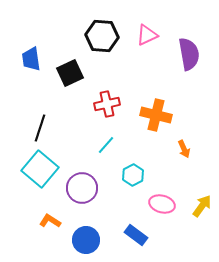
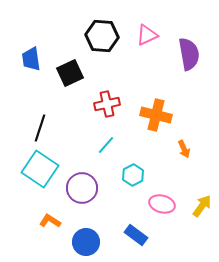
cyan square: rotated 6 degrees counterclockwise
blue circle: moved 2 px down
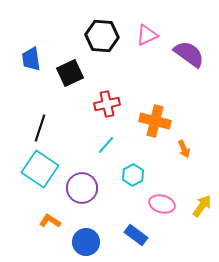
purple semicircle: rotated 44 degrees counterclockwise
orange cross: moved 1 px left, 6 px down
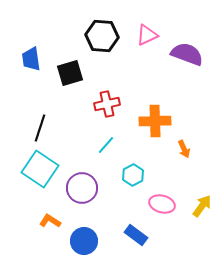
purple semicircle: moved 2 px left; rotated 16 degrees counterclockwise
black square: rotated 8 degrees clockwise
orange cross: rotated 16 degrees counterclockwise
blue circle: moved 2 px left, 1 px up
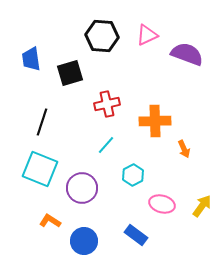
black line: moved 2 px right, 6 px up
cyan square: rotated 12 degrees counterclockwise
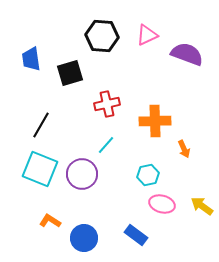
black line: moved 1 px left, 3 px down; rotated 12 degrees clockwise
cyan hexagon: moved 15 px right; rotated 15 degrees clockwise
purple circle: moved 14 px up
yellow arrow: rotated 90 degrees counterclockwise
blue circle: moved 3 px up
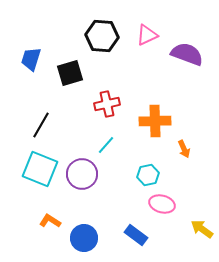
blue trapezoid: rotated 25 degrees clockwise
yellow arrow: moved 23 px down
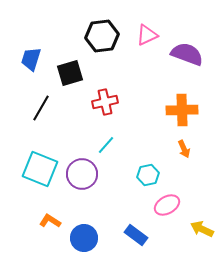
black hexagon: rotated 12 degrees counterclockwise
red cross: moved 2 px left, 2 px up
orange cross: moved 27 px right, 11 px up
black line: moved 17 px up
pink ellipse: moved 5 px right, 1 px down; rotated 45 degrees counterclockwise
yellow arrow: rotated 10 degrees counterclockwise
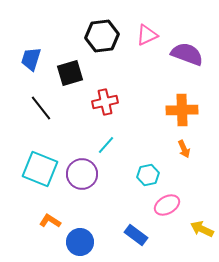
black line: rotated 68 degrees counterclockwise
blue circle: moved 4 px left, 4 px down
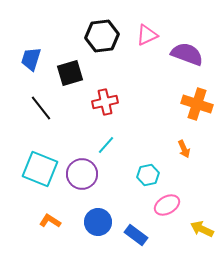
orange cross: moved 15 px right, 6 px up; rotated 20 degrees clockwise
blue circle: moved 18 px right, 20 px up
